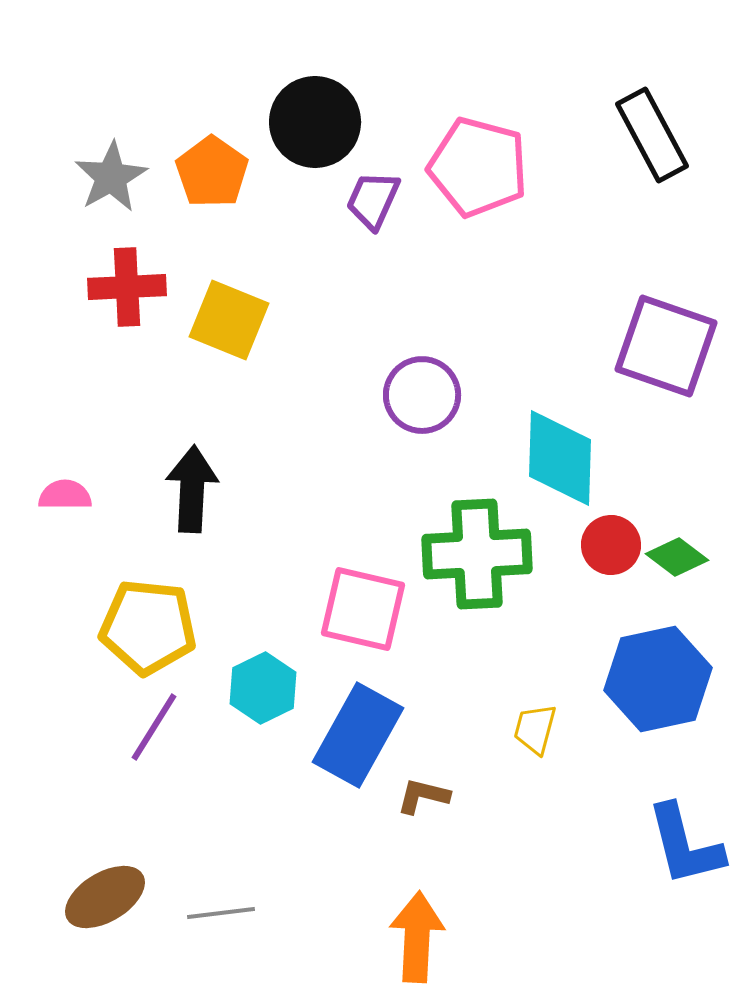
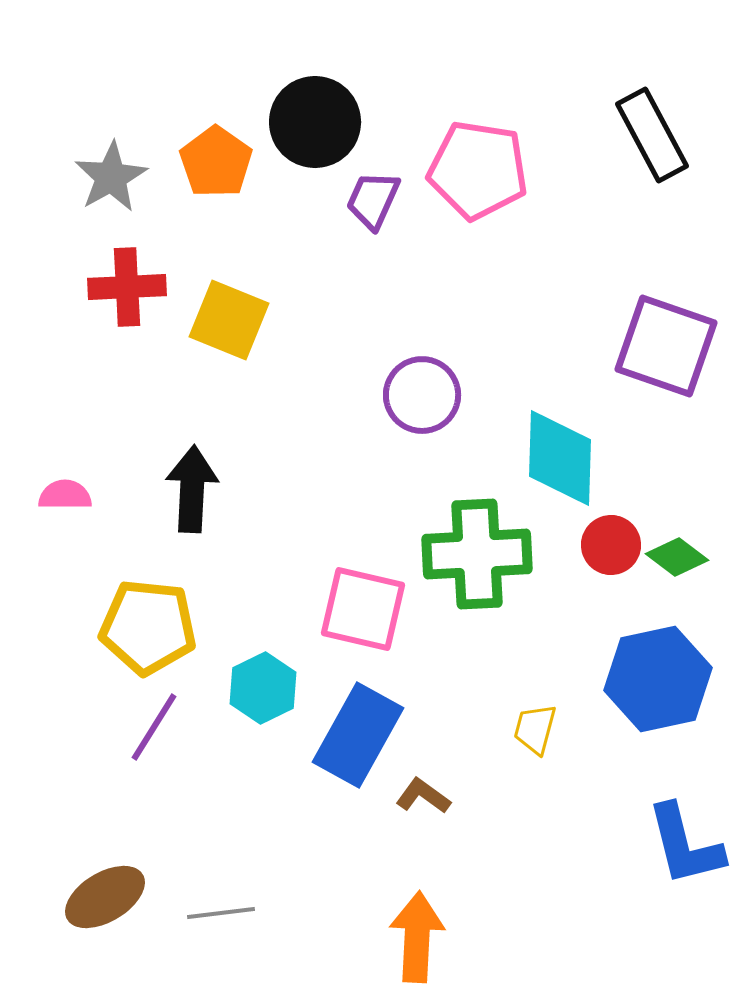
pink pentagon: moved 3 px down; rotated 6 degrees counterclockwise
orange pentagon: moved 4 px right, 10 px up
brown L-shape: rotated 22 degrees clockwise
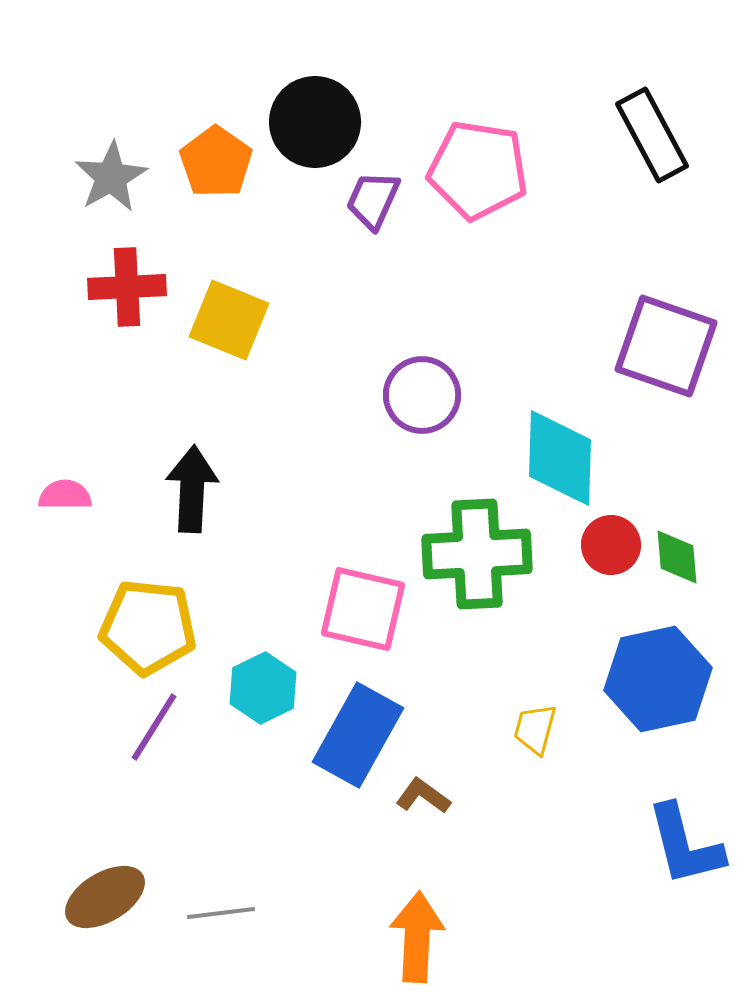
green diamond: rotated 48 degrees clockwise
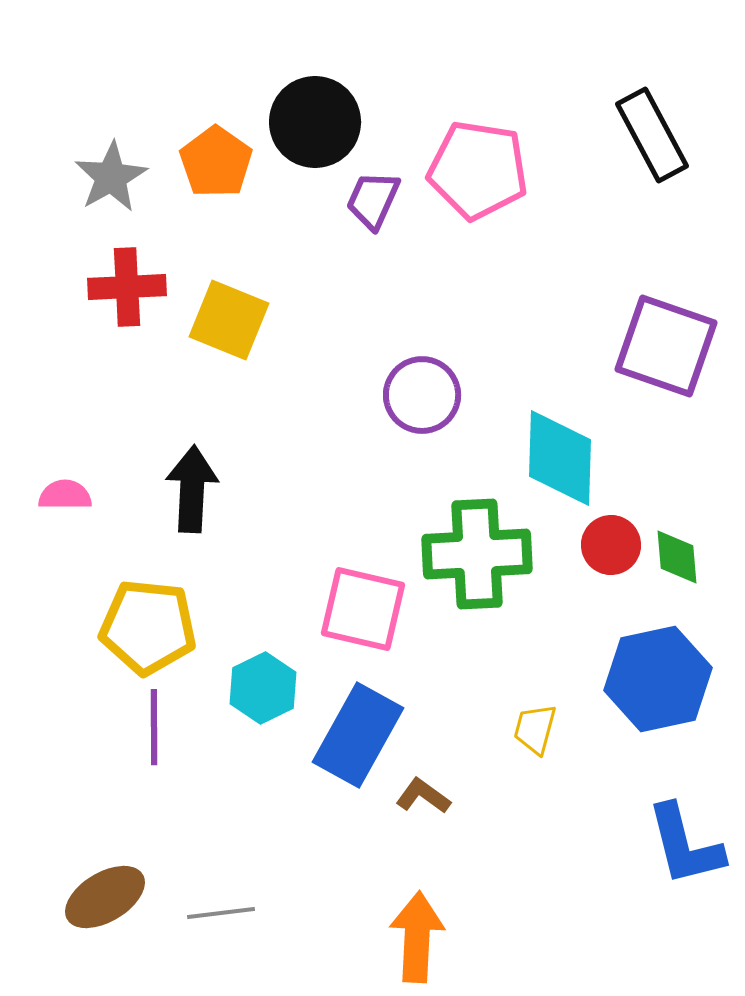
purple line: rotated 32 degrees counterclockwise
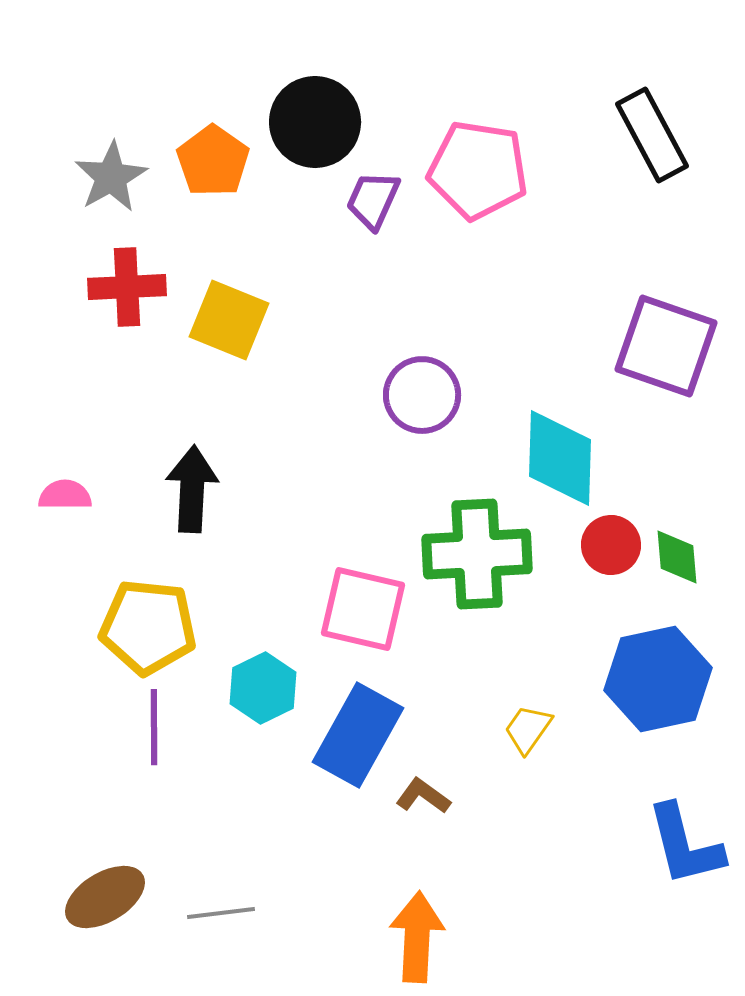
orange pentagon: moved 3 px left, 1 px up
yellow trapezoid: moved 7 px left; rotated 20 degrees clockwise
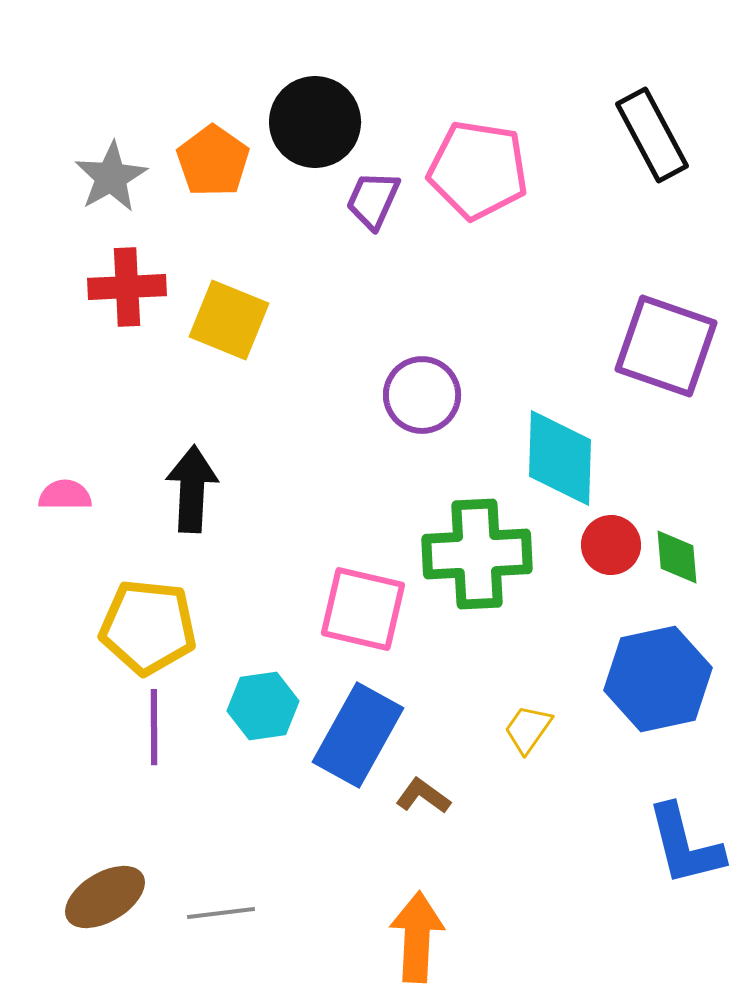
cyan hexagon: moved 18 px down; rotated 18 degrees clockwise
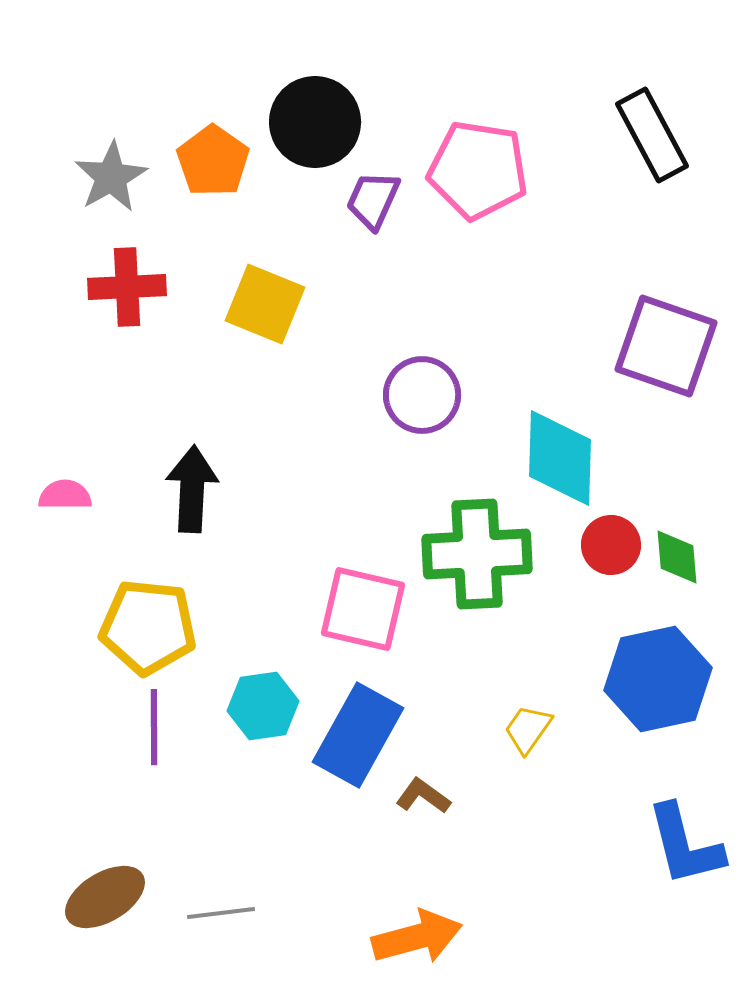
yellow square: moved 36 px right, 16 px up
orange arrow: rotated 72 degrees clockwise
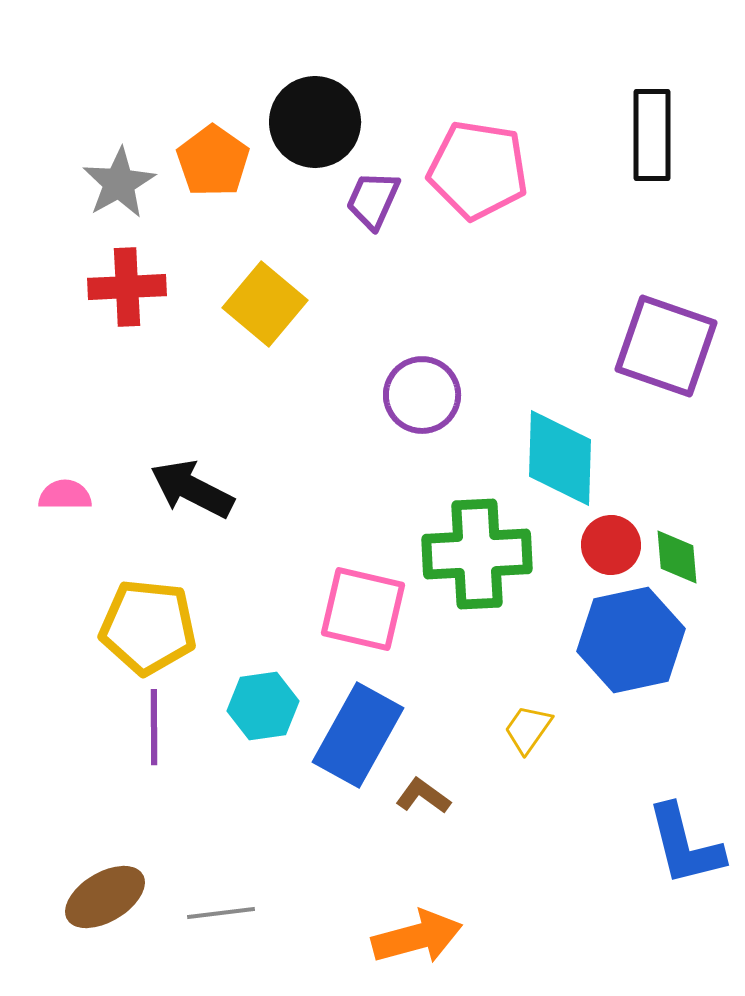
black rectangle: rotated 28 degrees clockwise
gray star: moved 8 px right, 6 px down
yellow square: rotated 18 degrees clockwise
black arrow: rotated 66 degrees counterclockwise
blue hexagon: moved 27 px left, 39 px up
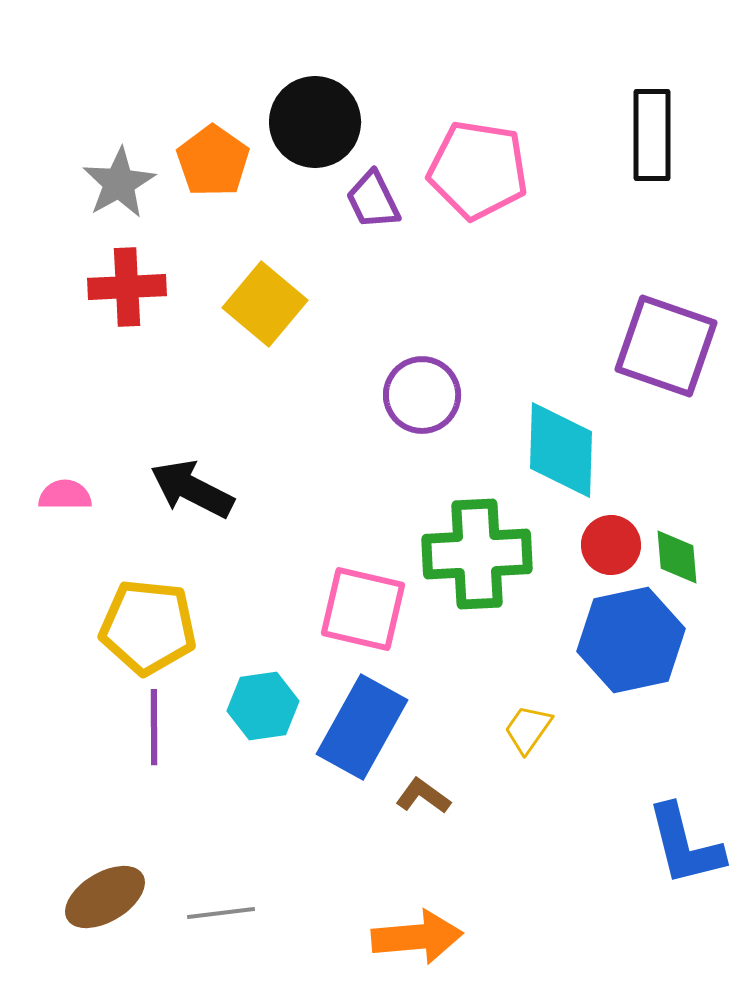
purple trapezoid: rotated 50 degrees counterclockwise
cyan diamond: moved 1 px right, 8 px up
blue rectangle: moved 4 px right, 8 px up
orange arrow: rotated 10 degrees clockwise
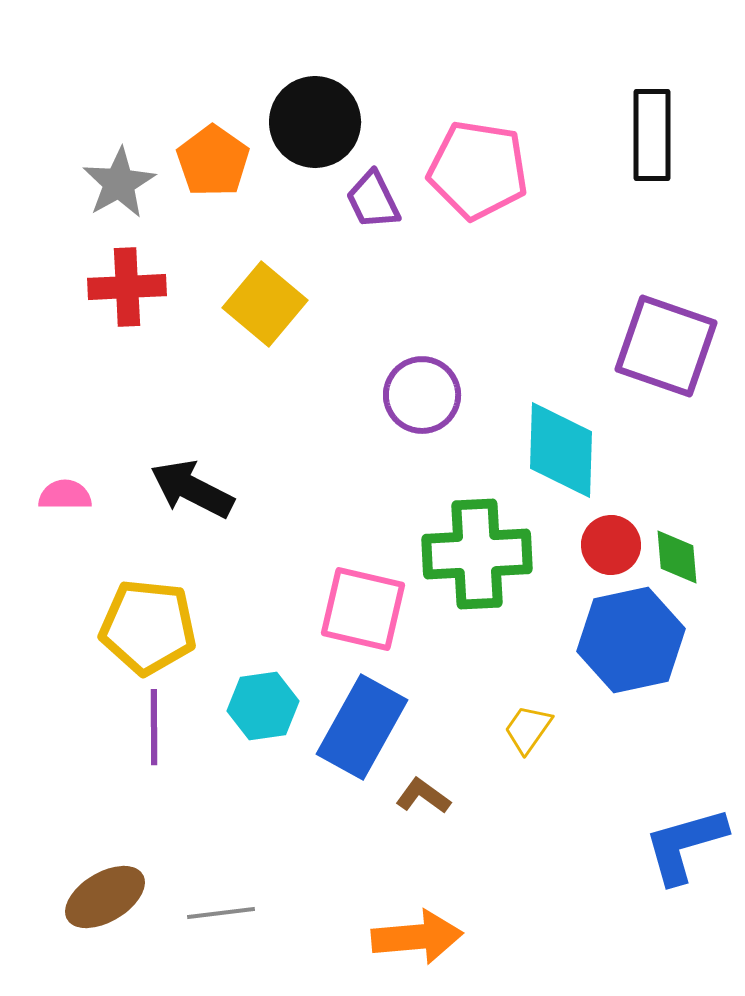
blue L-shape: rotated 88 degrees clockwise
